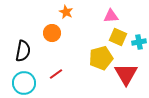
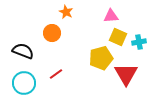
black semicircle: rotated 80 degrees counterclockwise
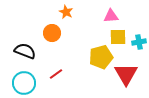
yellow square: rotated 24 degrees counterclockwise
black semicircle: moved 2 px right
yellow pentagon: moved 1 px up
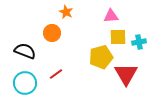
cyan circle: moved 1 px right
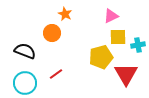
orange star: moved 1 px left, 2 px down
pink triangle: rotated 21 degrees counterclockwise
cyan cross: moved 1 px left, 3 px down
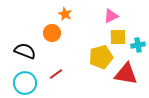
red triangle: rotated 50 degrees counterclockwise
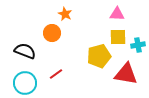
pink triangle: moved 6 px right, 2 px up; rotated 28 degrees clockwise
yellow pentagon: moved 2 px left, 1 px up
